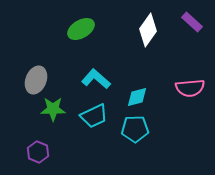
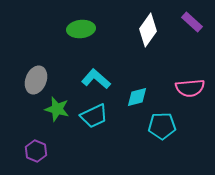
green ellipse: rotated 24 degrees clockwise
green star: moved 4 px right; rotated 15 degrees clockwise
cyan pentagon: moved 27 px right, 3 px up
purple hexagon: moved 2 px left, 1 px up
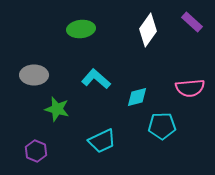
gray ellipse: moved 2 px left, 5 px up; rotated 68 degrees clockwise
cyan trapezoid: moved 8 px right, 25 px down
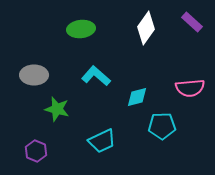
white diamond: moved 2 px left, 2 px up
cyan L-shape: moved 3 px up
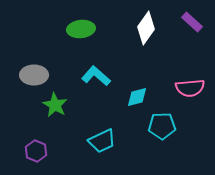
green star: moved 2 px left, 4 px up; rotated 15 degrees clockwise
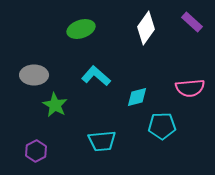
green ellipse: rotated 12 degrees counterclockwise
cyan trapezoid: rotated 20 degrees clockwise
purple hexagon: rotated 10 degrees clockwise
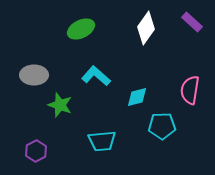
green ellipse: rotated 8 degrees counterclockwise
pink semicircle: moved 2 px down; rotated 104 degrees clockwise
green star: moved 5 px right; rotated 10 degrees counterclockwise
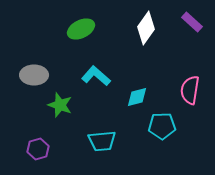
purple hexagon: moved 2 px right, 2 px up; rotated 10 degrees clockwise
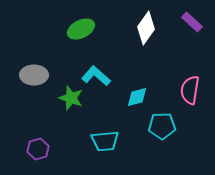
green star: moved 11 px right, 7 px up
cyan trapezoid: moved 3 px right
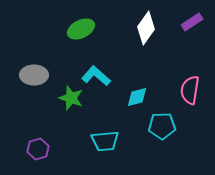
purple rectangle: rotated 75 degrees counterclockwise
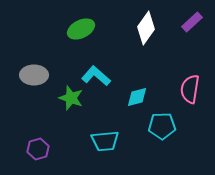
purple rectangle: rotated 10 degrees counterclockwise
pink semicircle: moved 1 px up
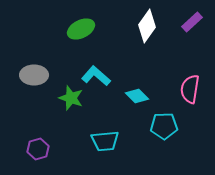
white diamond: moved 1 px right, 2 px up
cyan diamond: moved 1 px up; rotated 60 degrees clockwise
cyan pentagon: moved 2 px right
